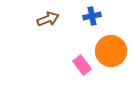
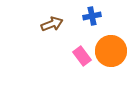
brown arrow: moved 4 px right, 5 px down
pink rectangle: moved 9 px up
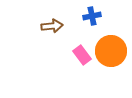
brown arrow: moved 2 px down; rotated 15 degrees clockwise
pink rectangle: moved 1 px up
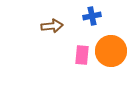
pink rectangle: rotated 42 degrees clockwise
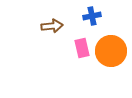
pink rectangle: moved 7 px up; rotated 18 degrees counterclockwise
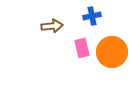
orange circle: moved 1 px right, 1 px down
